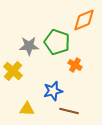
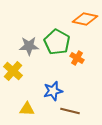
orange diamond: moved 1 px right, 1 px up; rotated 35 degrees clockwise
green pentagon: rotated 10 degrees clockwise
orange cross: moved 2 px right, 7 px up
brown line: moved 1 px right
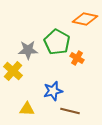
gray star: moved 1 px left, 4 px down
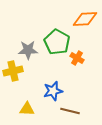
orange diamond: rotated 15 degrees counterclockwise
yellow cross: rotated 36 degrees clockwise
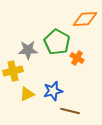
yellow triangle: moved 15 px up; rotated 28 degrees counterclockwise
